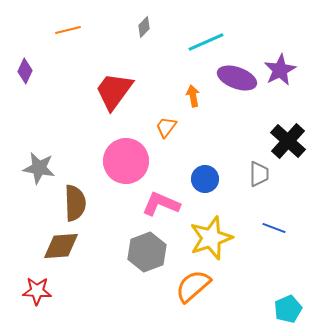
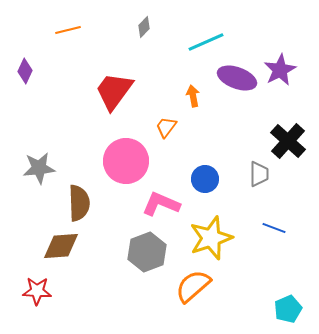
gray star: rotated 16 degrees counterclockwise
brown semicircle: moved 4 px right
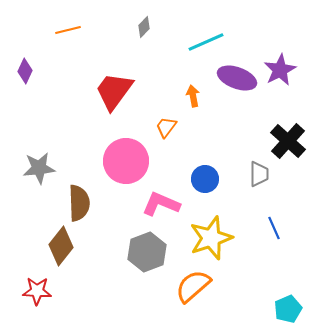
blue line: rotated 45 degrees clockwise
brown diamond: rotated 48 degrees counterclockwise
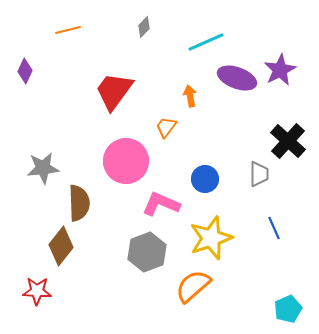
orange arrow: moved 3 px left
gray star: moved 4 px right
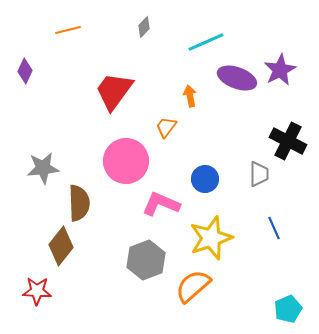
black cross: rotated 15 degrees counterclockwise
gray hexagon: moved 1 px left, 8 px down
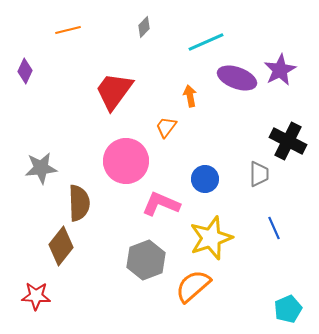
gray star: moved 2 px left
red star: moved 1 px left, 5 px down
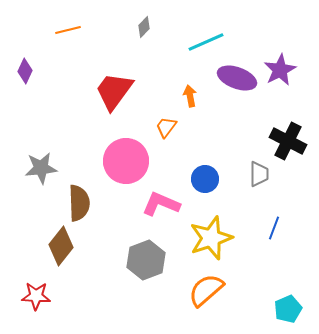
blue line: rotated 45 degrees clockwise
orange semicircle: moved 13 px right, 4 px down
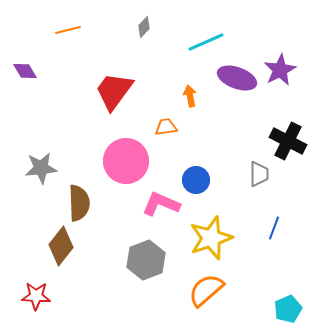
purple diamond: rotated 55 degrees counterclockwise
orange trapezoid: rotated 45 degrees clockwise
blue circle: moved 9 px left, 1 px down
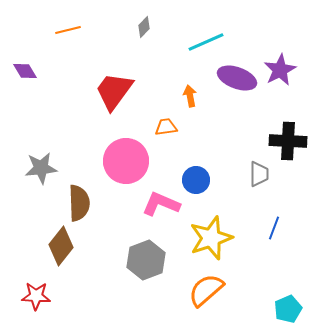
black cross: rotated 24 degrees counterclockwise
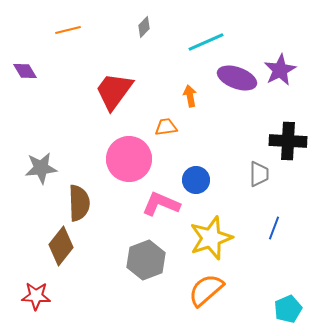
pink circle: moved 3 px right, 2 px up
